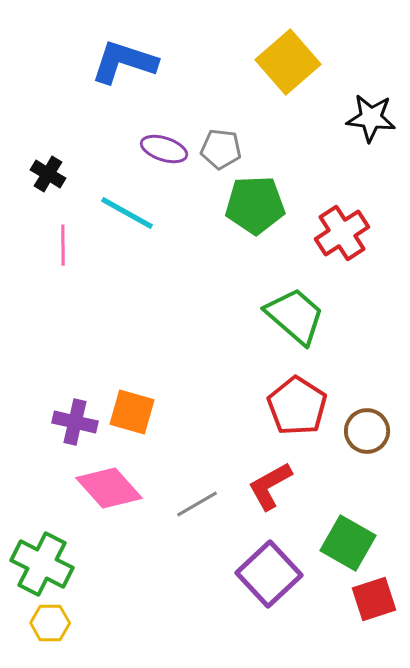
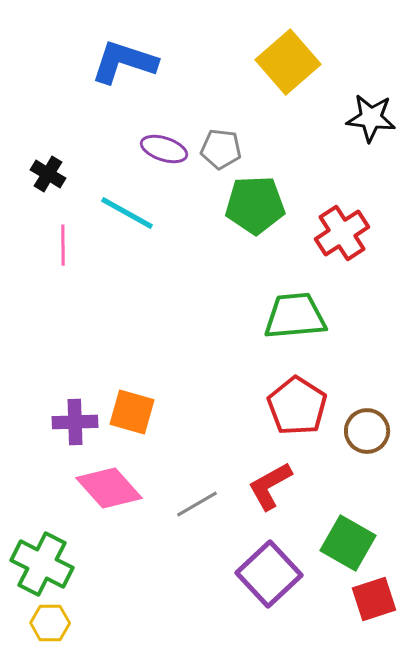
green trapezoid: rotated 46 degrees counterclockwise
purple cross: rotated 15 degrees counterclockwise
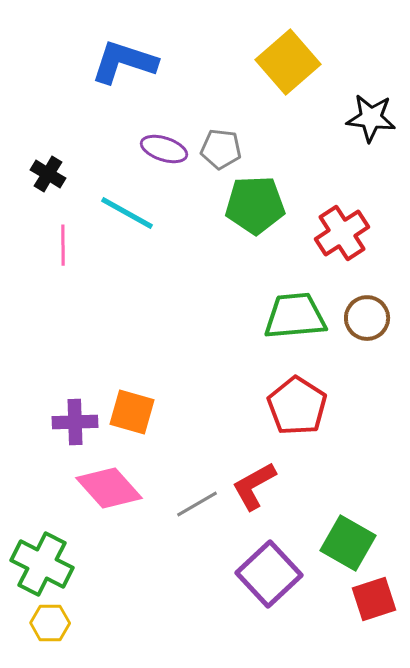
brown circle: moved 113 px up
red L-shape: moved 16 px left
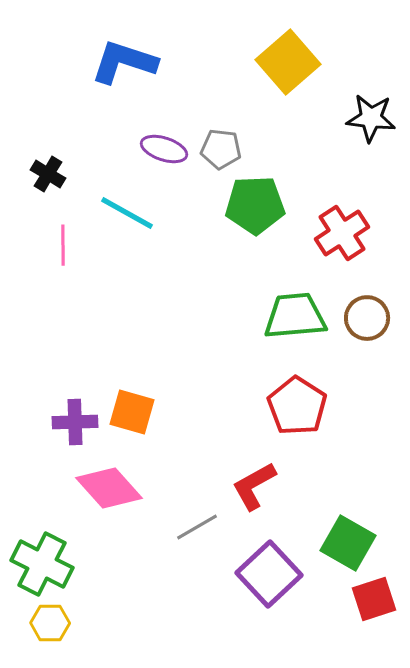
gray line: moved 23 px down
